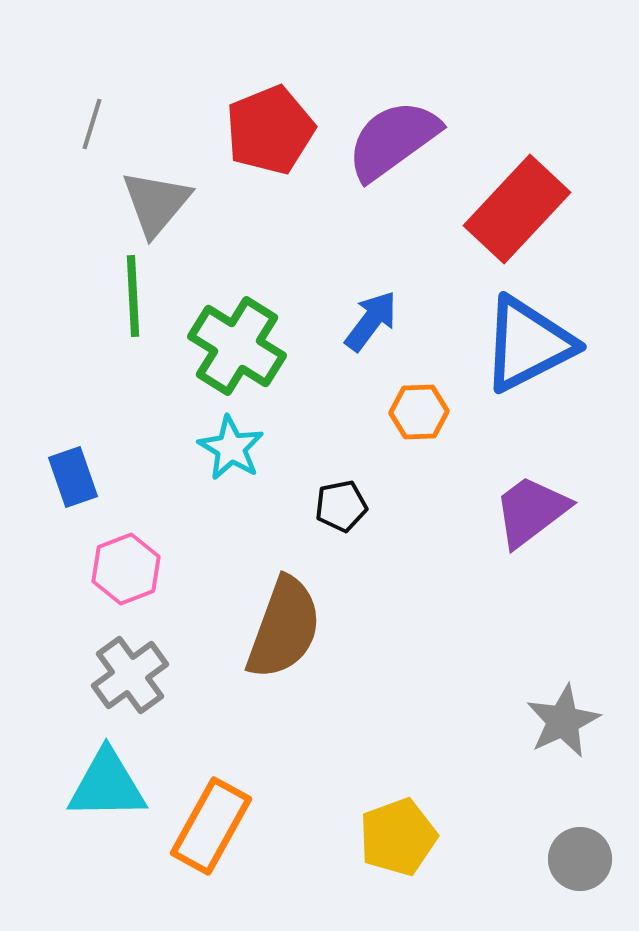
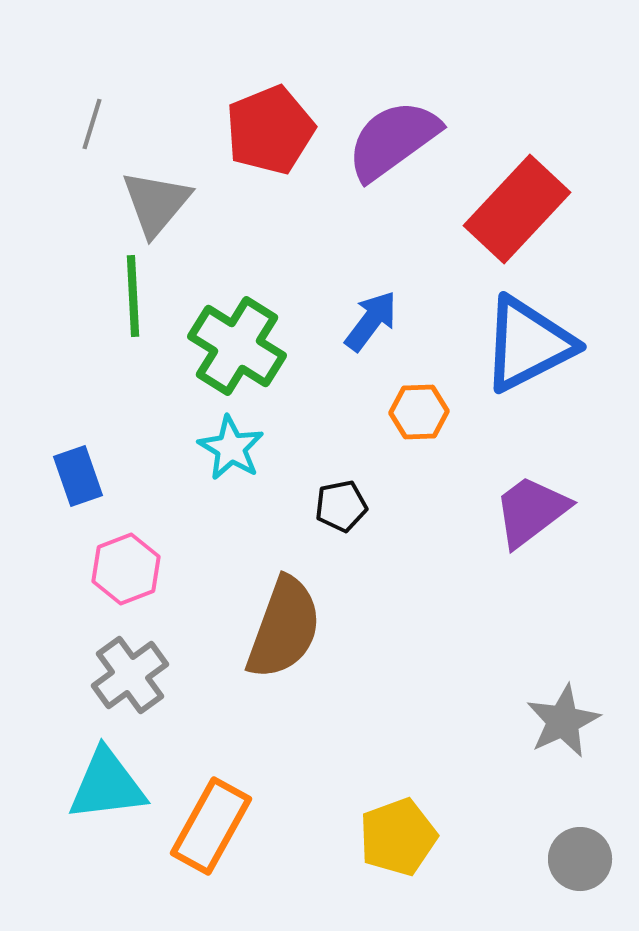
blue rectangle: moved 5 px right, 1 px up
cyan triangle: rotated 6 degrees counterclockwise
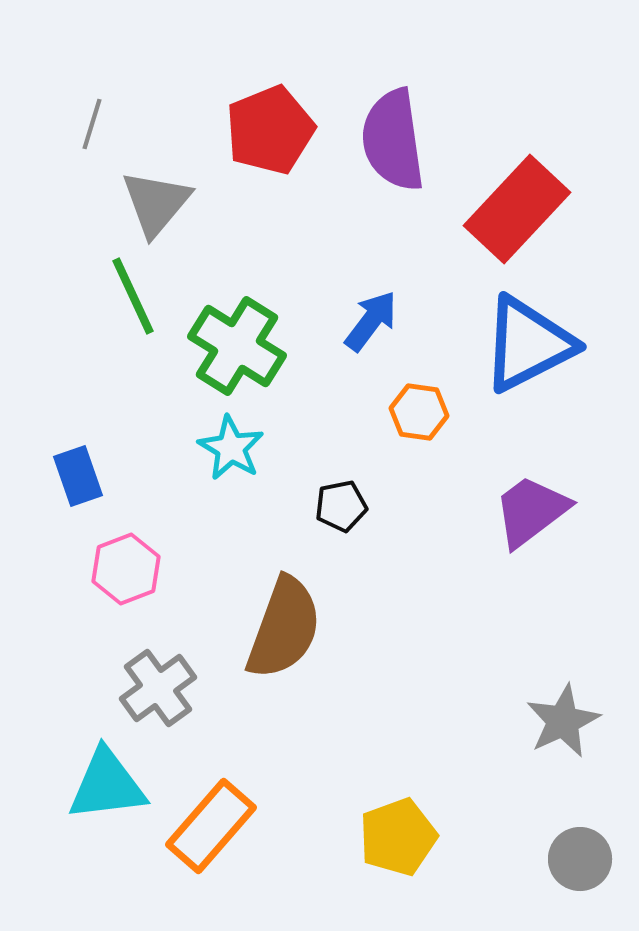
purple semicircle: rotated 62 degrees counterclockwise
green line: rotated 22 degrees counterclockwise
orange hexagon: rotated 10 degrees clockwise
gray cross: moved 28 px right, 13 px down
orange rectangle: rotated 12 degrees clockwise
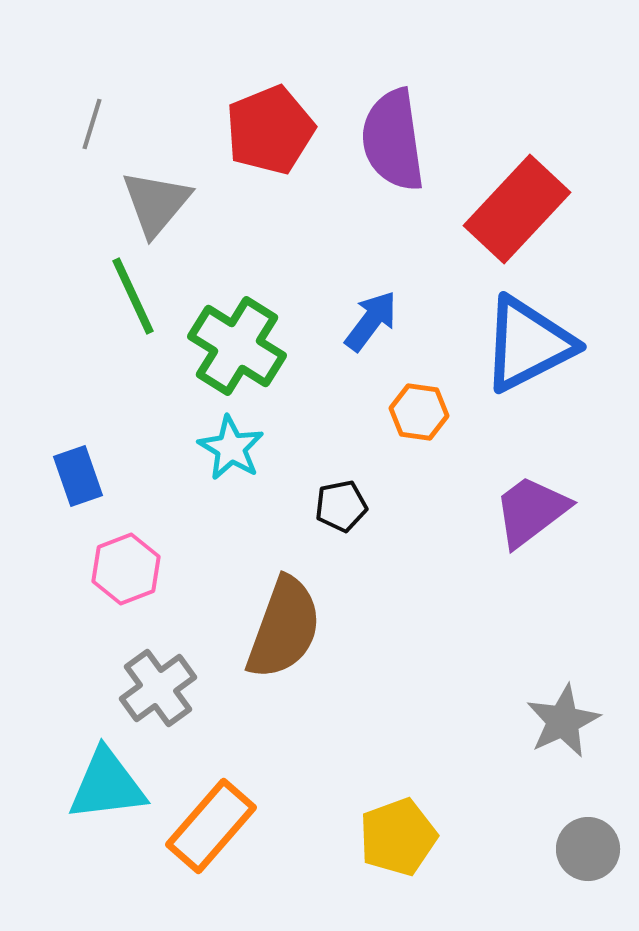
gray circle: moved 8 px right, 10 px up
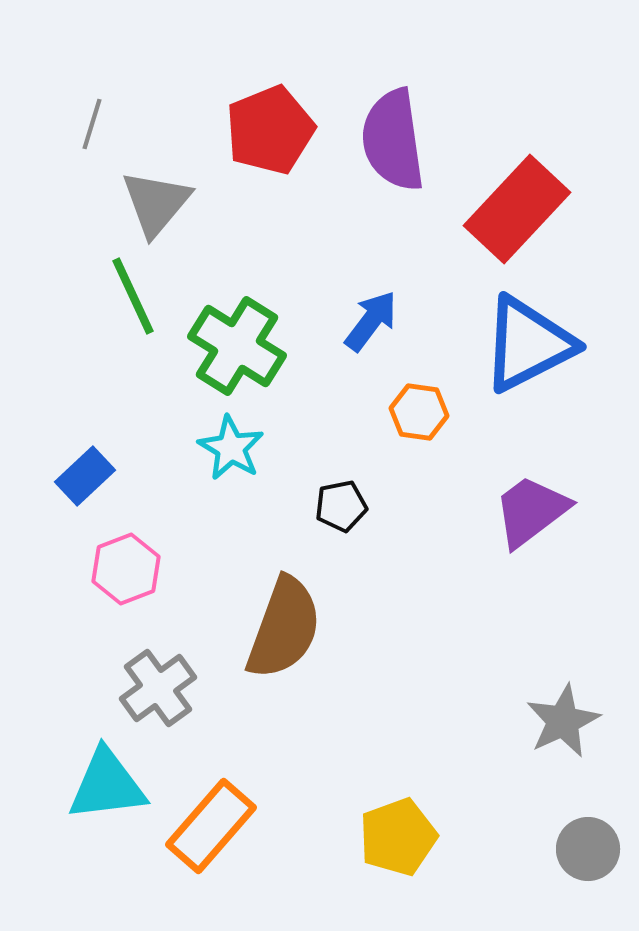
blue rectangle: moved 7 px right; rotated 66 degrees clockwise
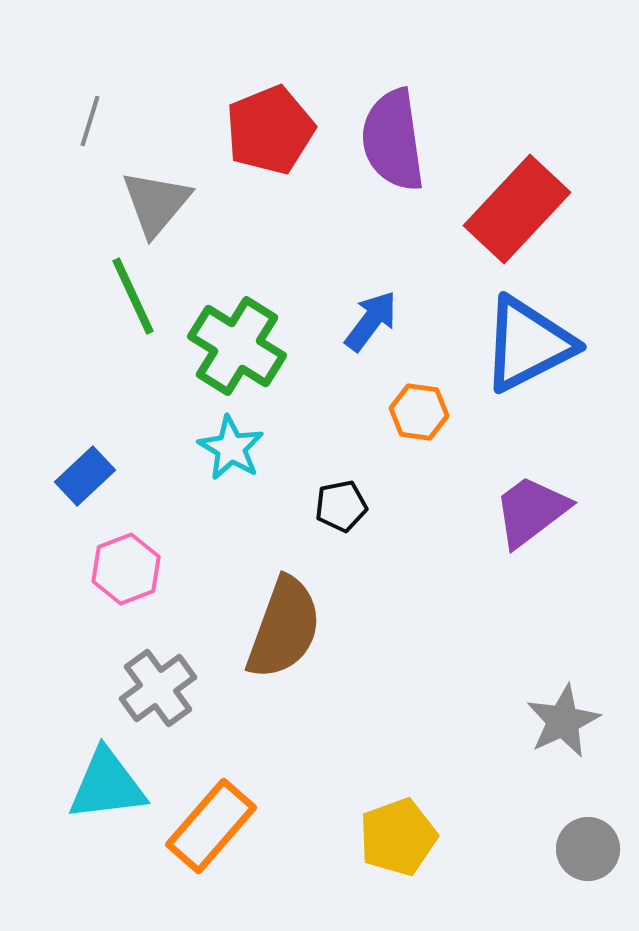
gray line: moved 2 px left, 3 px up
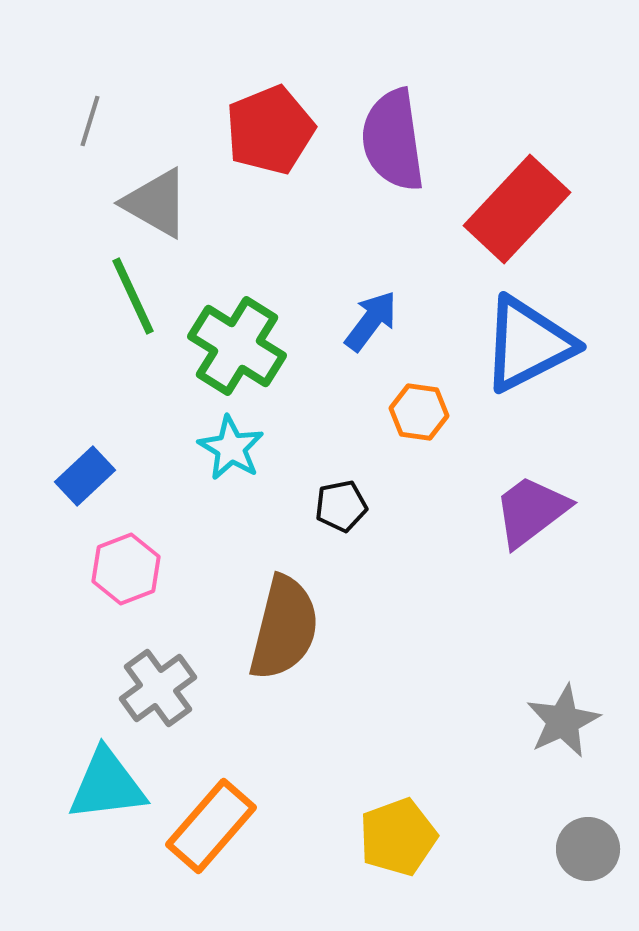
gray triangle: rotated 40 degrees counterclockwise
brown semicircle: rotated 6 degrees counterclockwise
